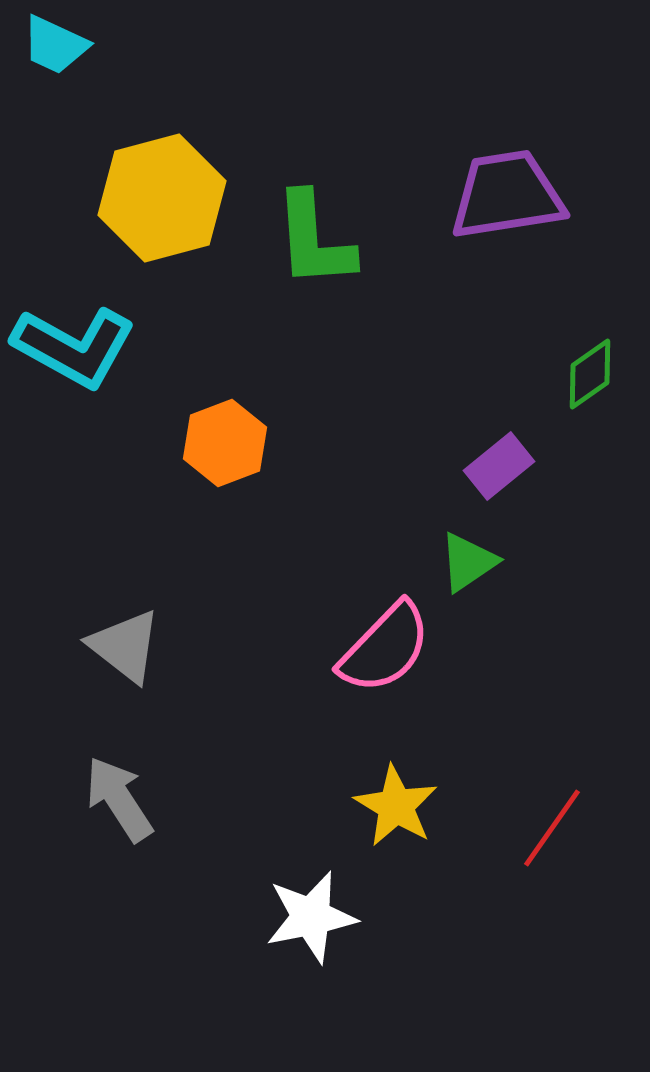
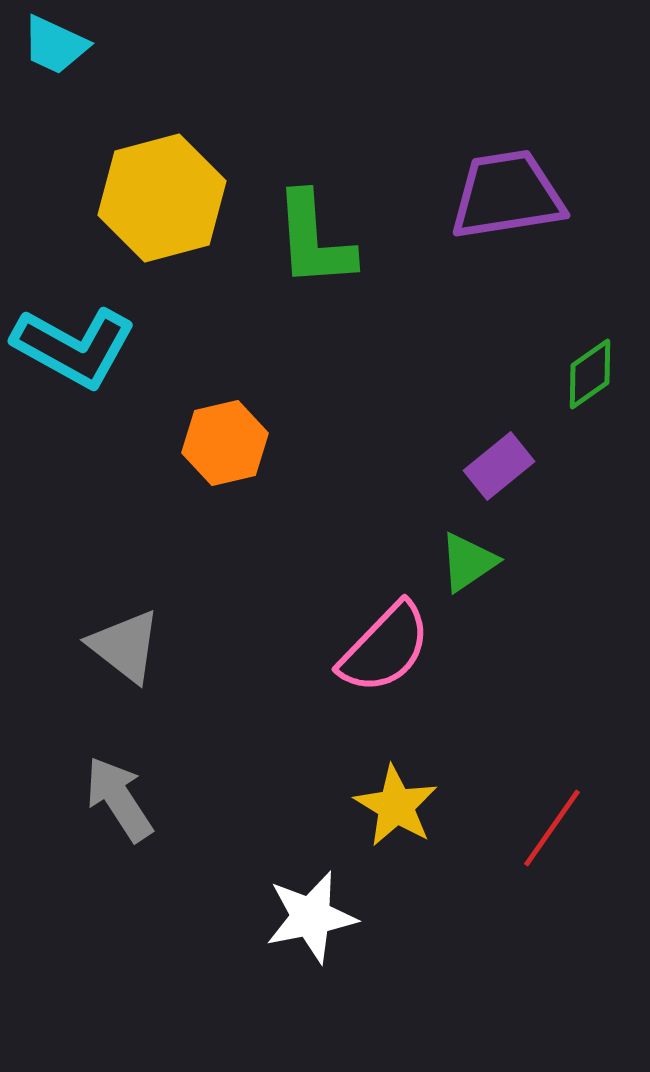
orange hexagon: rotated 8 degrees clockwise
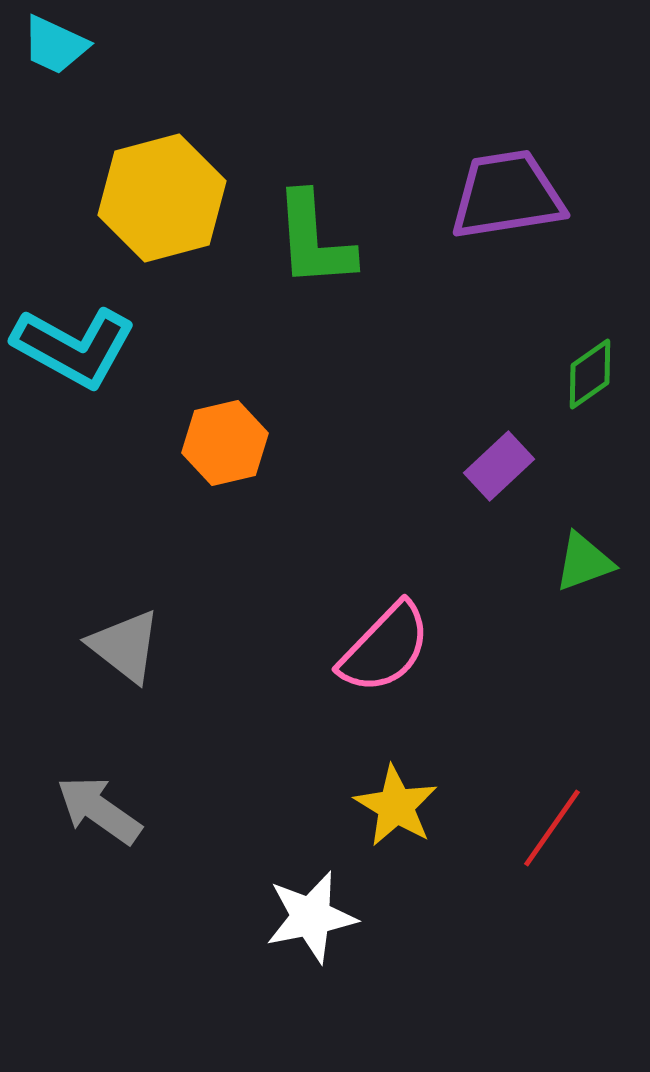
purple rectangle: rotated 4 degrees counterclockwise
green triangle: moved 116 px right; rotated 14 degrees clockwise
gray arrow: moved 20 px left, 11 px down; rotated 22 degrees counterclockwise
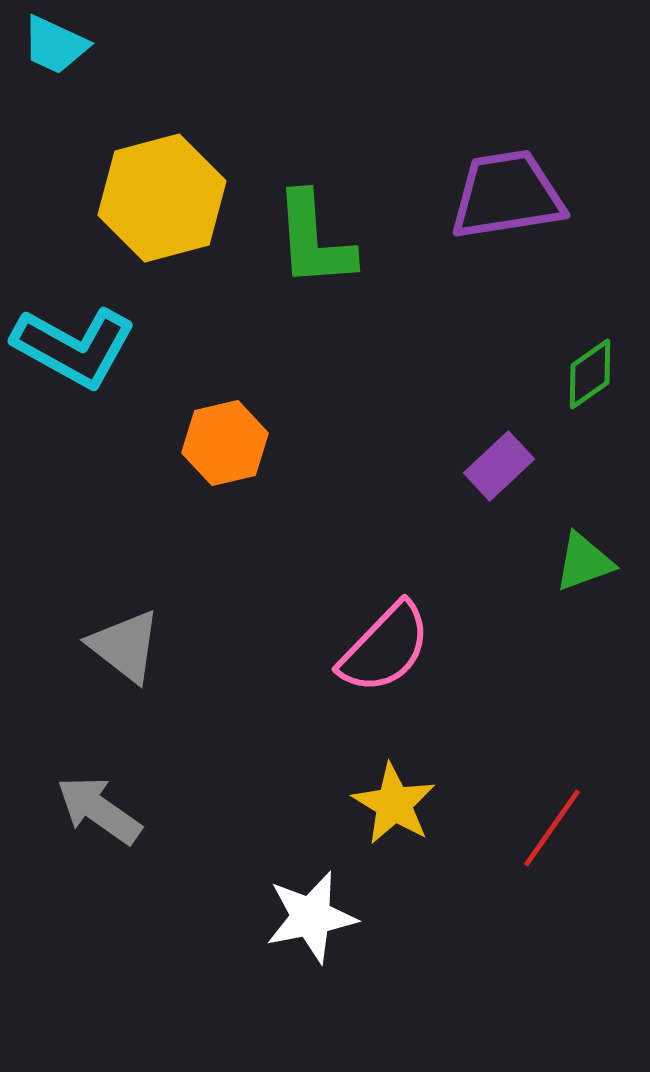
yellow star: moved 2 px left, 2 px up
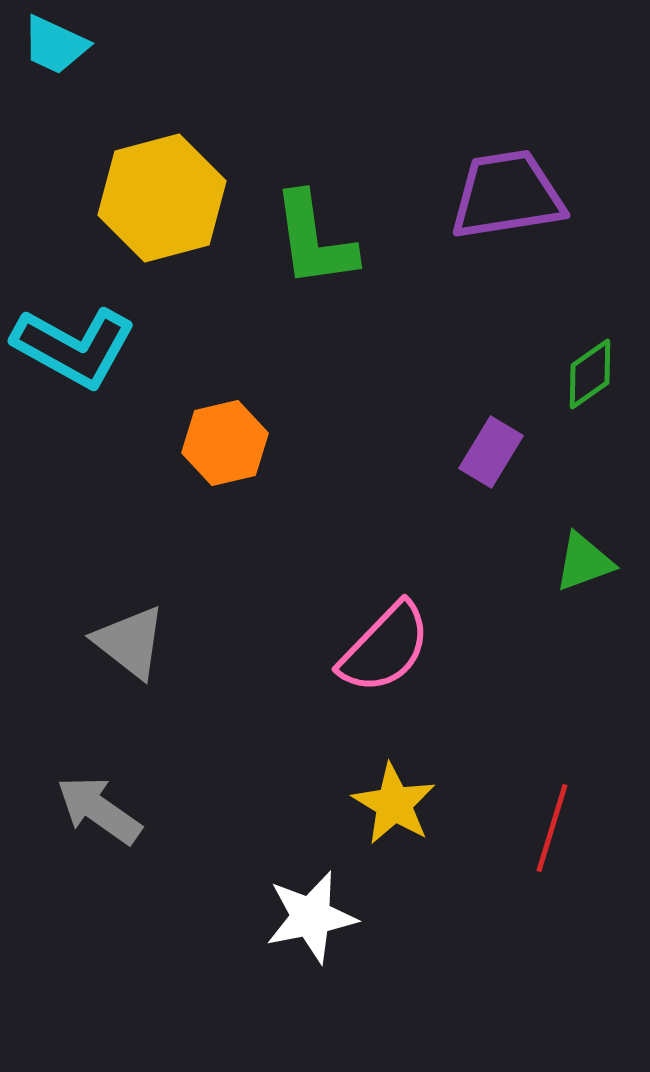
green L-shape: rotated 4 degrees counterclockwise
purple rectangle: moved 8 px left, 14 px up; rotated 16 degrees counterclockwise
gray triangle: moved 5 px right, 4 px up
red line: rotated 18 degrees counterclockwise
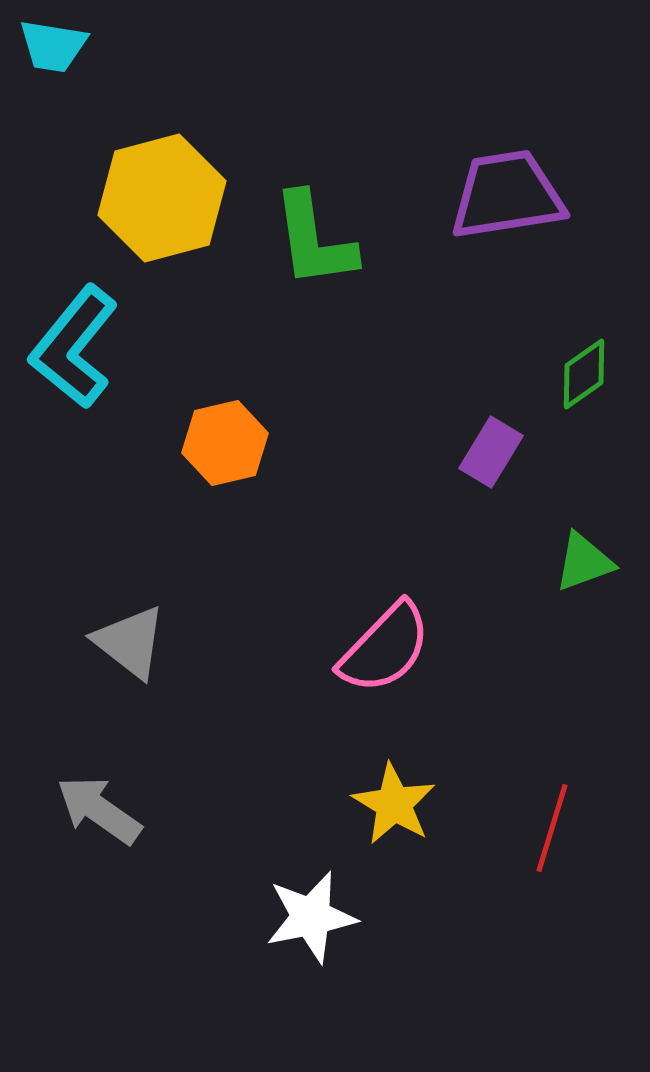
cyan trapezoid: moved 2 px left, 1 px down; rotated 16 degrees counterclockwise
cyan L-shape: rotated 100 degrees clockwise
green diamond: moved 6 px left
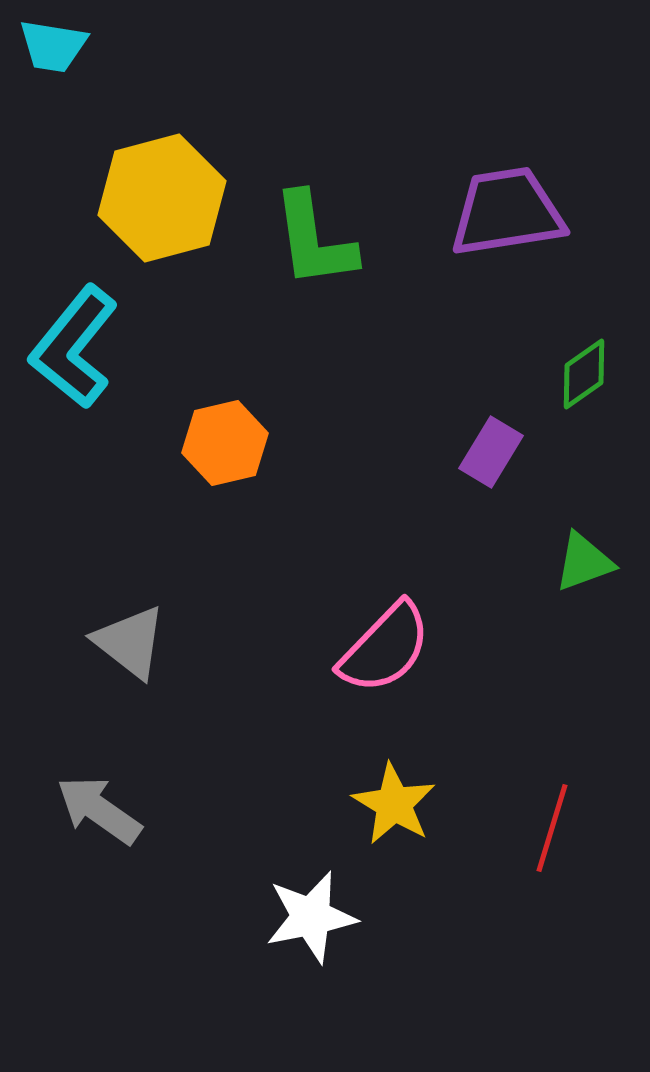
purple trapezoid: moved 17 px down
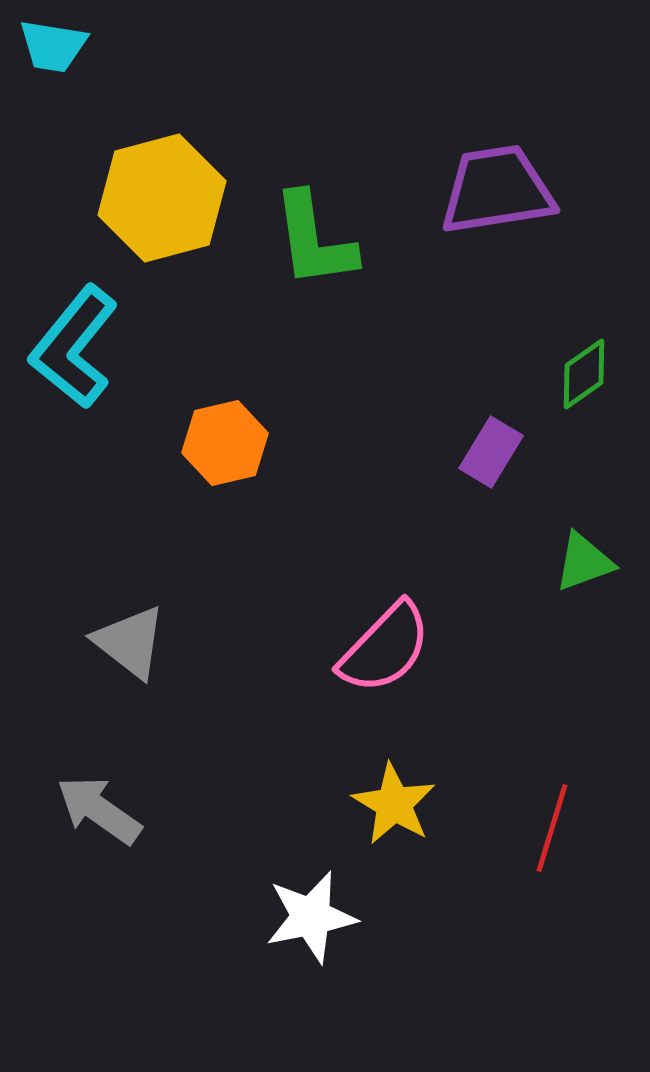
purple trapezoid: moved 10 px left, 22 px up
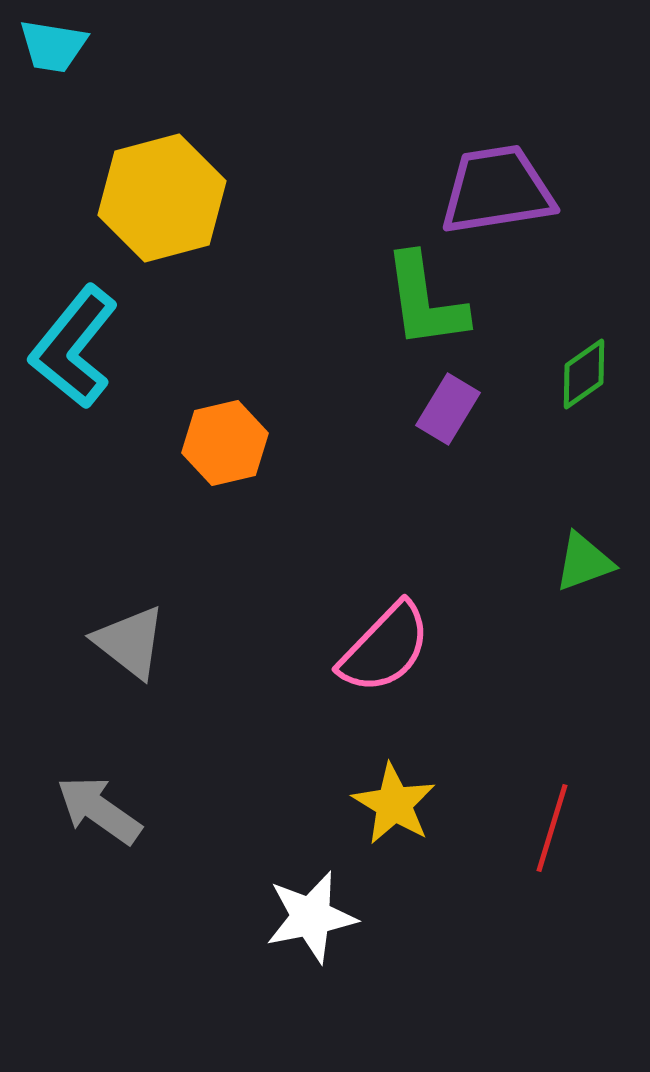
green L-shape: moved 111 px right, 61 px down
purple rectangle: moved 43 px left, 43 px up
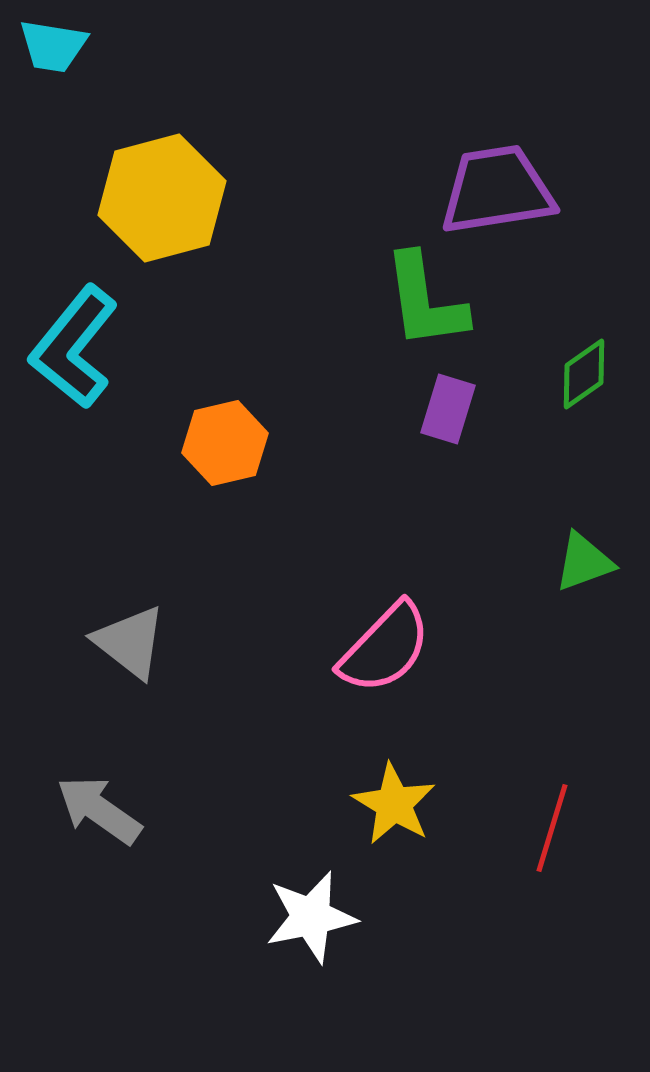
purple rectangle: rotated 14 degrees counterclockwise
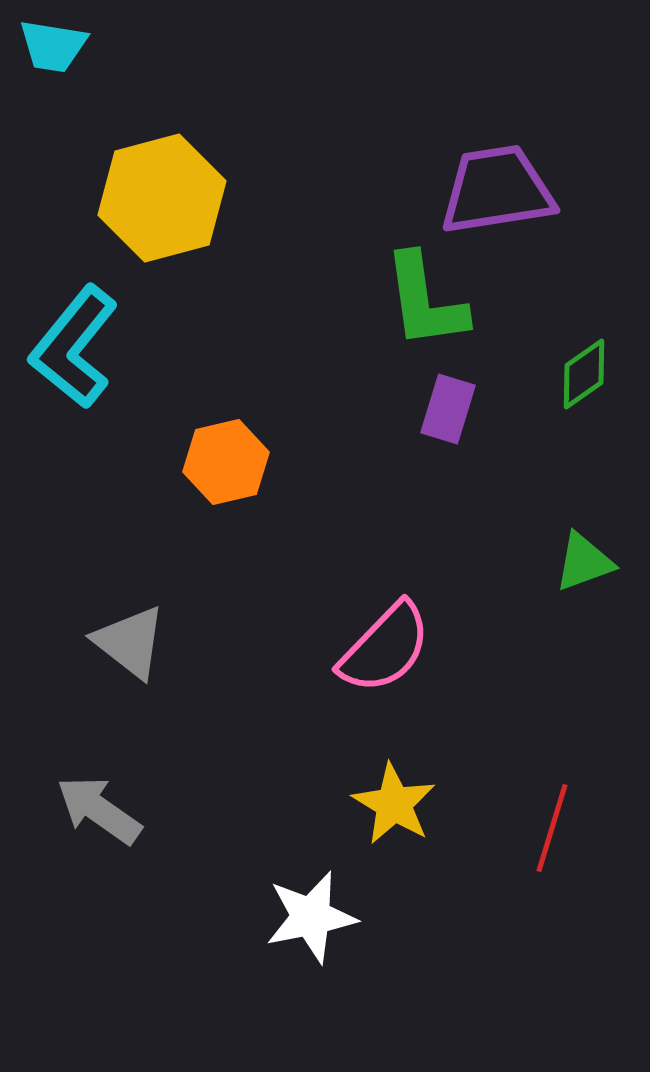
orange hexagon: moved 1 px right, 19 px down
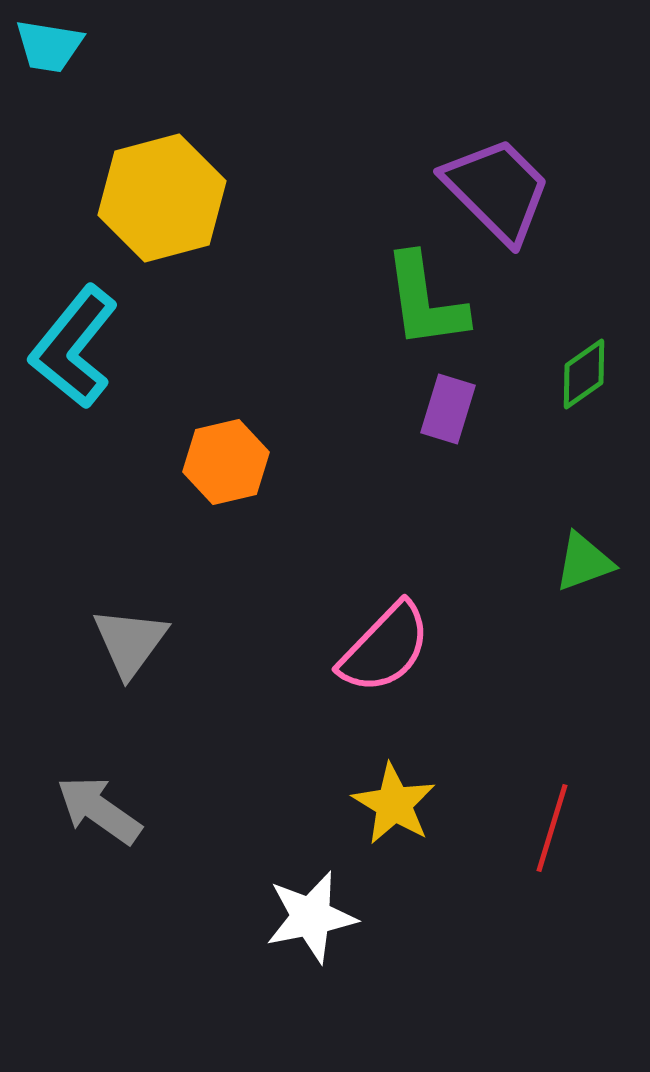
cyan trapezoid: moved 4 px left
purple trapezoid: rotated 54 degrees clockwise
gray triangle: rotated 28 degrees clockwise
